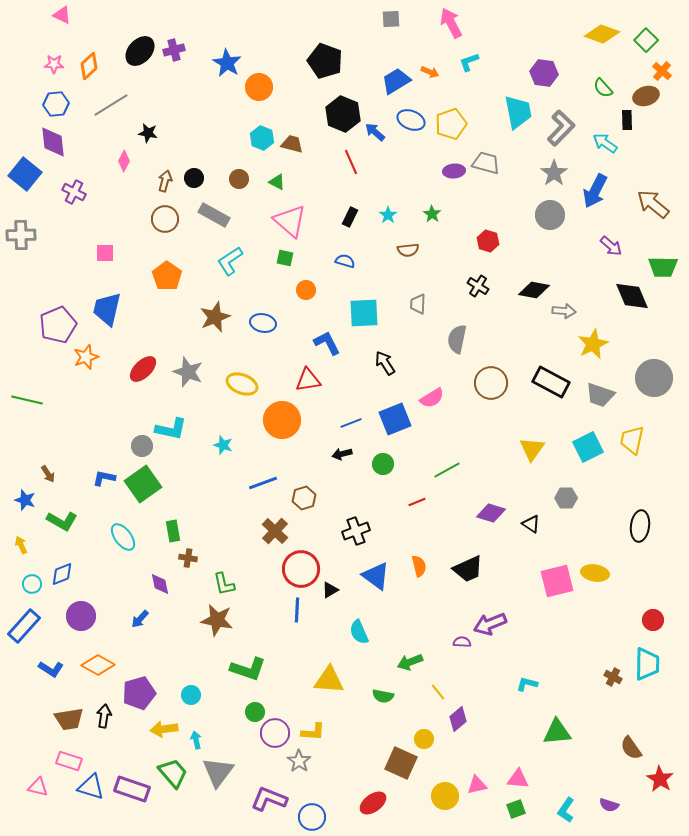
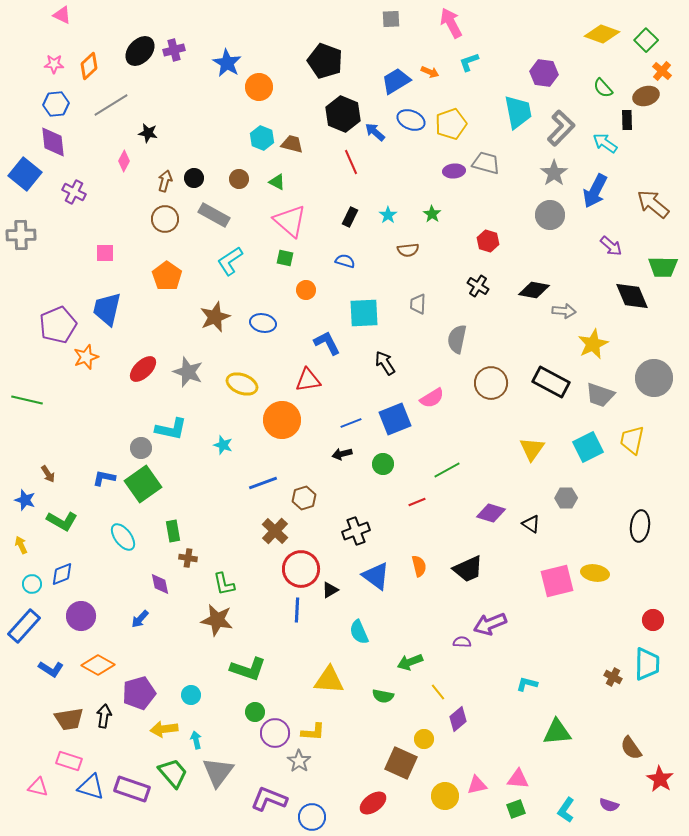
gray circle at (142, 446): moved 1 px left, 2 px down
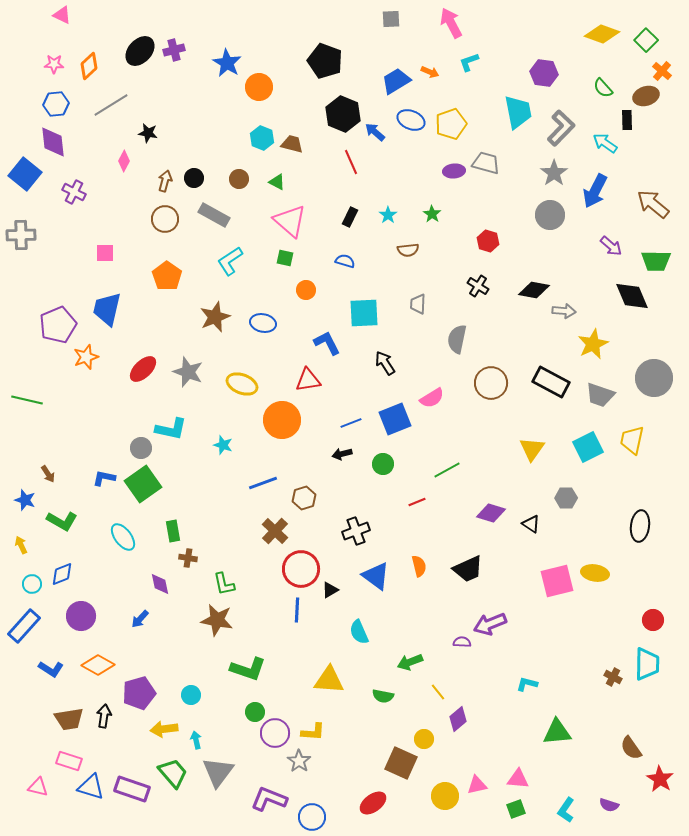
green trapezoid at (663, 267): moved 7 px left, 6 px up
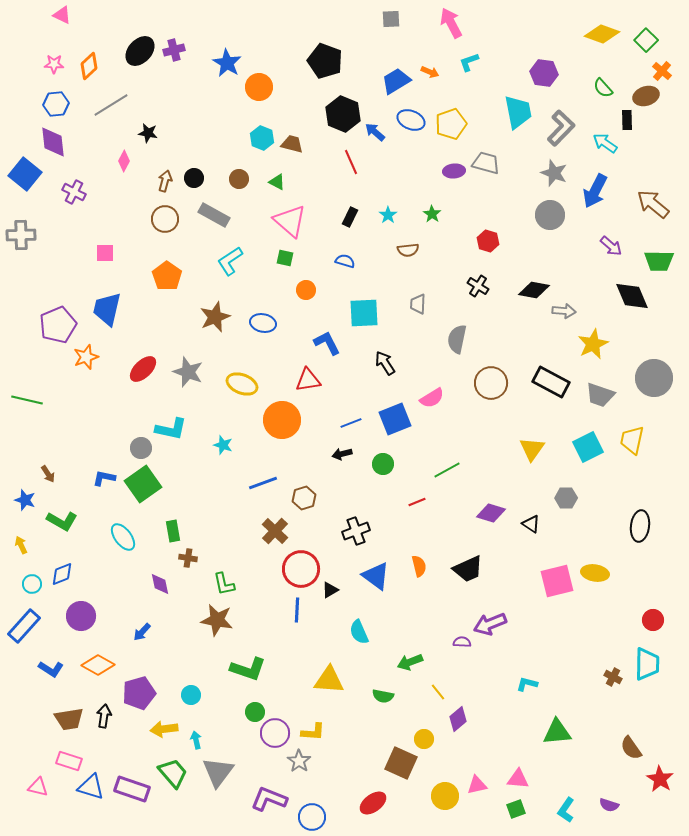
gray star at (554, 173): rotated 16 degrees counterclockwise
green trapezoid at (656, 261): moved 3 px right
blue arrow at (140, 619): moved 2 px right, 13 px down
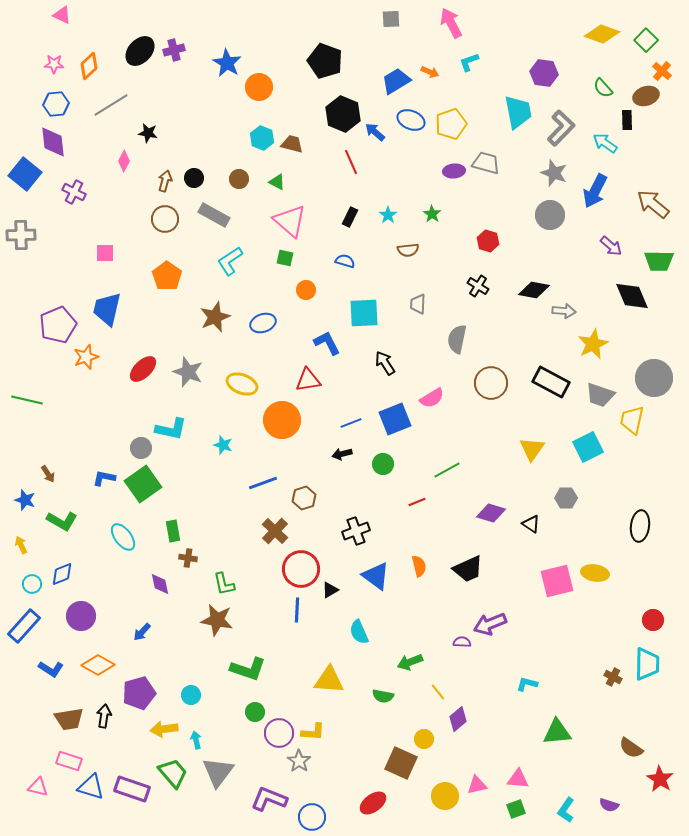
blue ellipse at (263, 323): rotated 30 degrees counterclockwise
yellow trapezoid at (632, 440): moved 20 px up
purple circle at (275, 733): moved 4 px right
brown semicircle at (631, 748): rotated 20 degrees counterclockwise
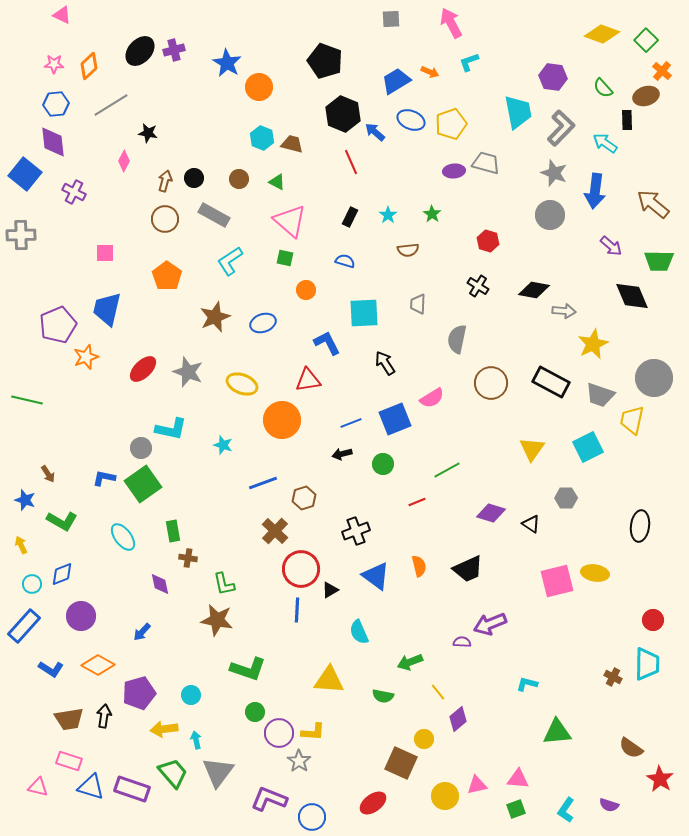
purple hexagon at (544, 73): moved 9 px right, 4 px down
blue arrow at (595, 191): rotated 20 degrees counterclockwise
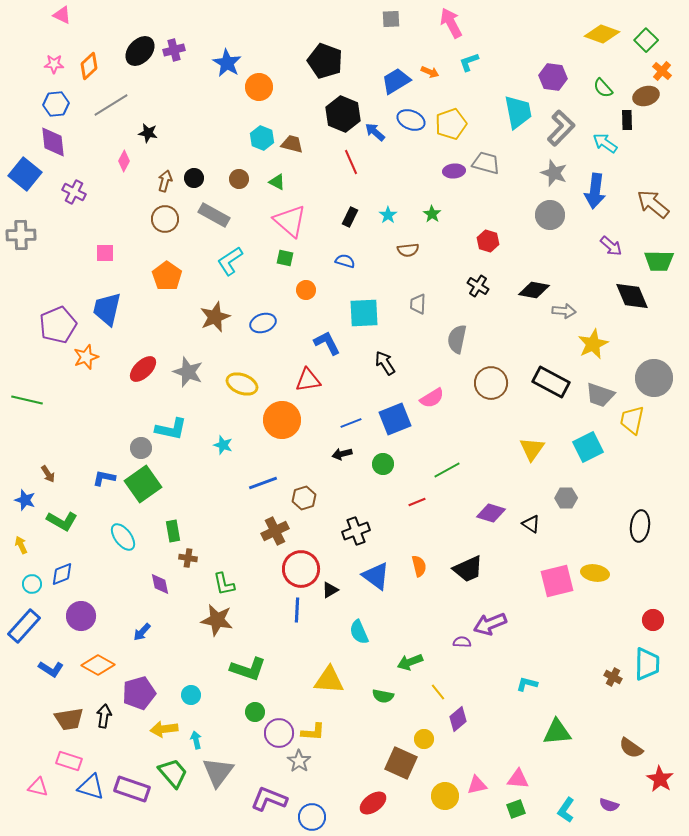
brown cross at (275, 531): rotated 20 degrees clockwise
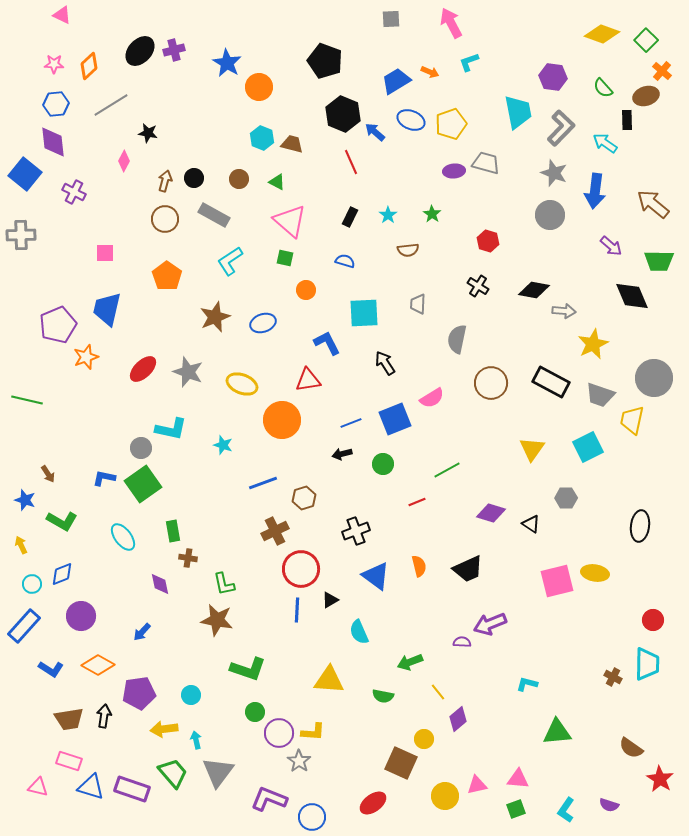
black triangle at (330, 590): moved 10 px down
purple pentagon at (139, 693): rotated 8 degrees clockwise
